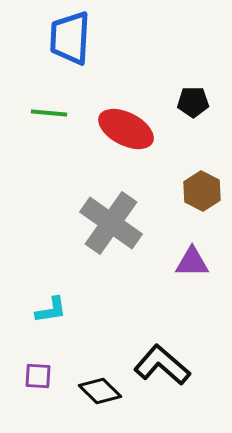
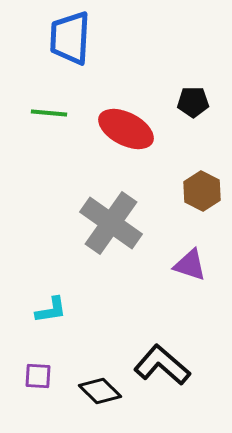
purple triangle: moved 2 px left, 3 px down; rotated 18 degrees clockwise
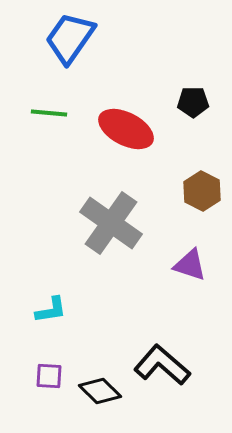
blue trapezoid: rotated 32 degrees clockwise
purple square: moved 11 px right
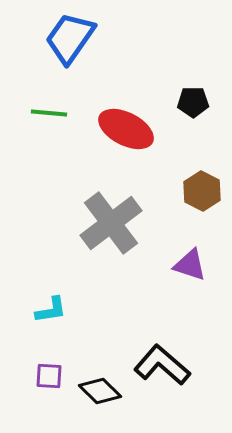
gray cross: rotated 18 degrees clockwise
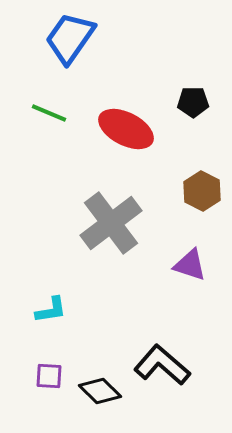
green line: rotated 18 degrees clockwise
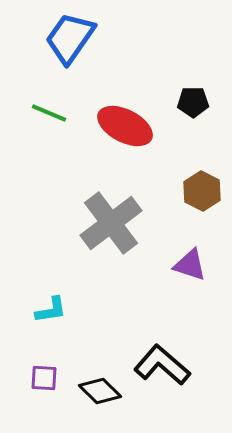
red ellipse: moved 1 px left, 3 px up
purple square: moved 5 px left, 2 px down
